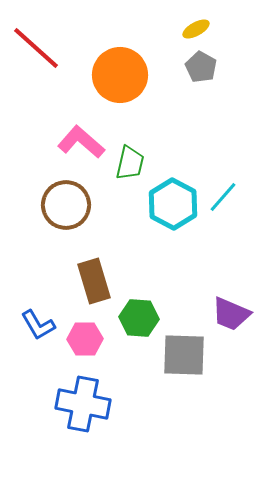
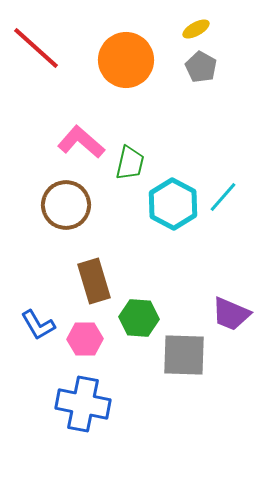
orange circle: moved 6 px right, 15 px up
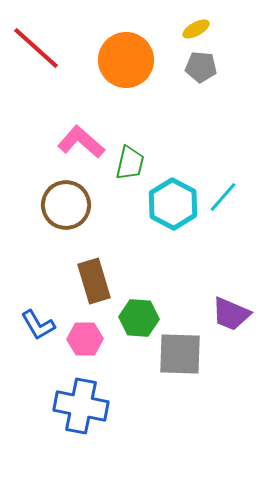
gray pentagon: rotated 24 degrees counterclockwise
gray square: moved 4 px left, 1 px up
blue cross: moved 2 px left, 2 px down
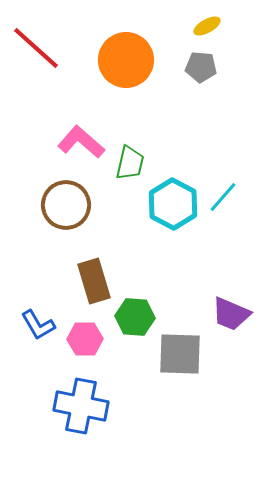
yellow ellipse: moved 11 px right, 3 px up
green hexagon: moved 4 px left, 1 px up
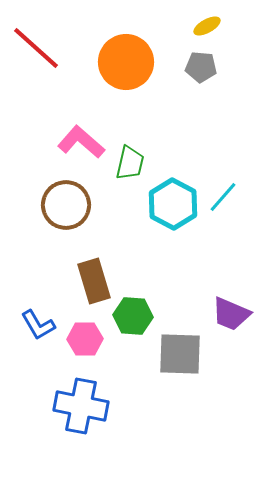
orange circle: moved 2 px down
green hexagon: moved 2 px left, 1 px up
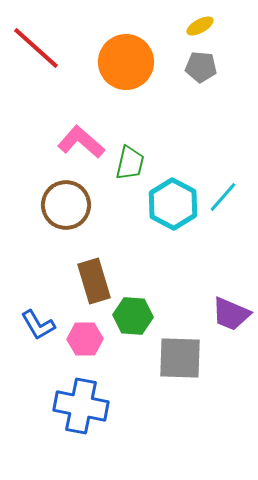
yellow ellipse: moved 7 px left
gray square: moved 4 px down
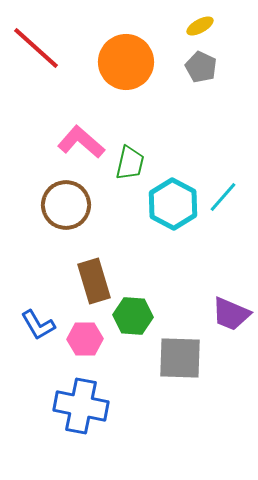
gray pentagon: rotated 20 degrees clockwise
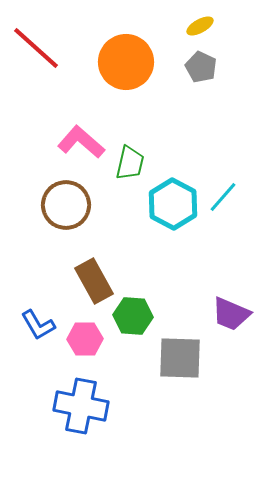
brown rectangle: rotated 12 degrees counterclockwise
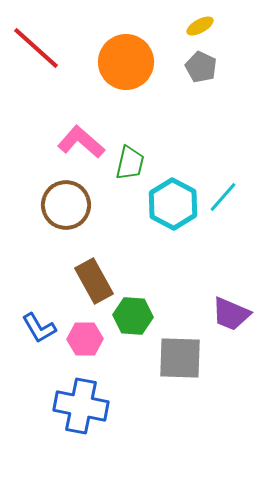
blue L-shape: moved 1 px right, 3 px down
